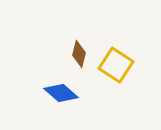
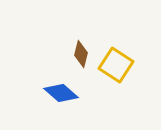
brown diamond: moved 2 px right
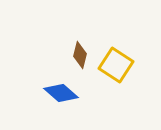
brown diamond: moved 1 px left, 1 px down
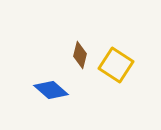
blue diamond: moved 10 px left, 3 px up
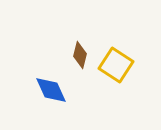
blue diamond: rotated 24 degrees clockwise
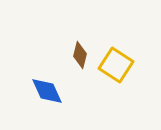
blue diamond: moved 4 px left, 1 px down
